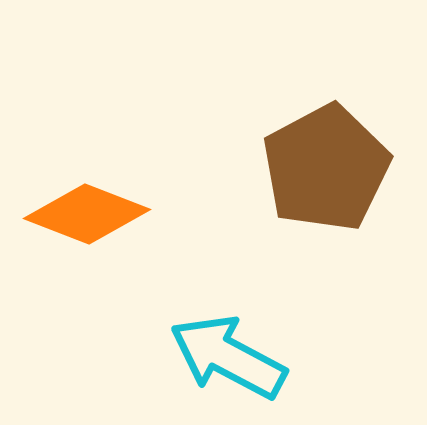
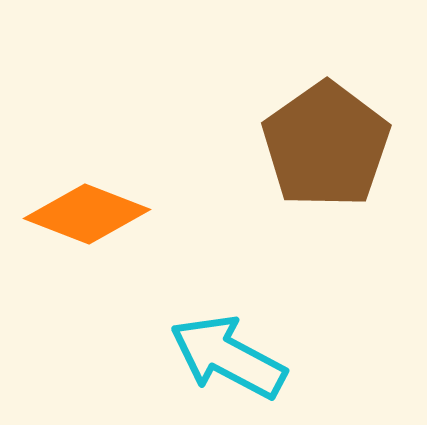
brown pentagon: moved 23 px up; rotated 7 degrees counterclockwise
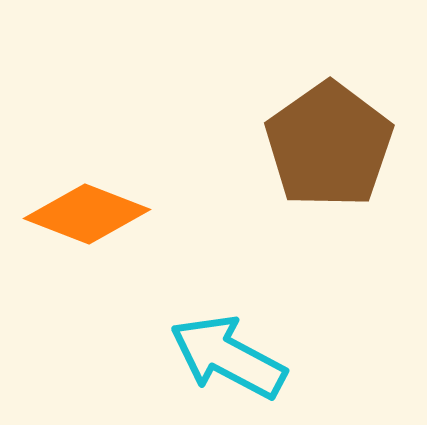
brown pentagon: moved 3 px right
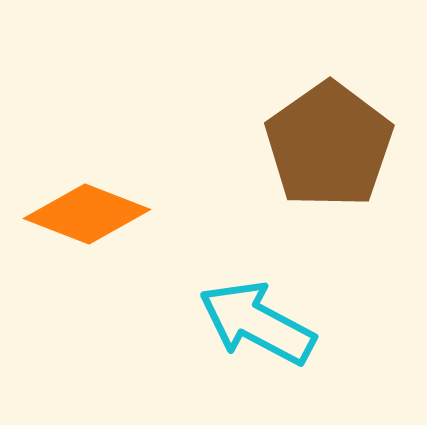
cyan arrow: moved 29 px right, 34 px up
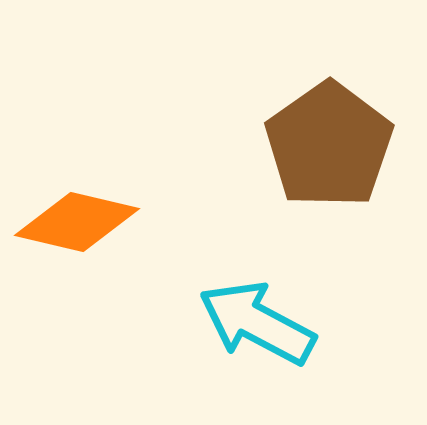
orange diamond: moved 10 px left, 8 px down; rotated 8 degrees counterclockwise
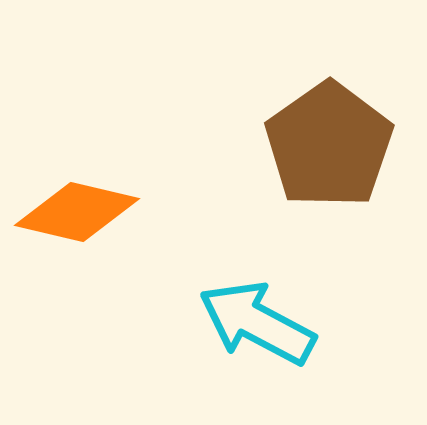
orange diamond: moved 10 px up
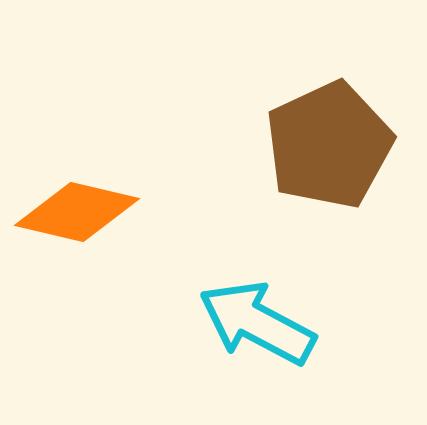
brown pentagon: rotated 10 degrees clockwise
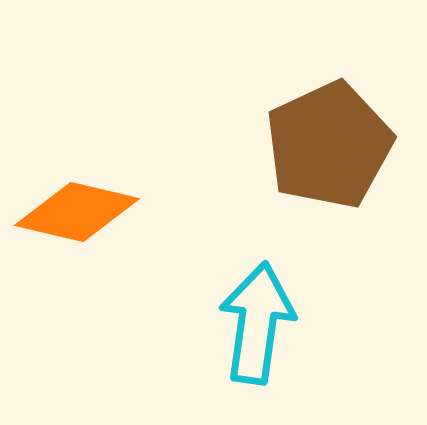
cyan arrow: rotated 70 degrees clockwise
